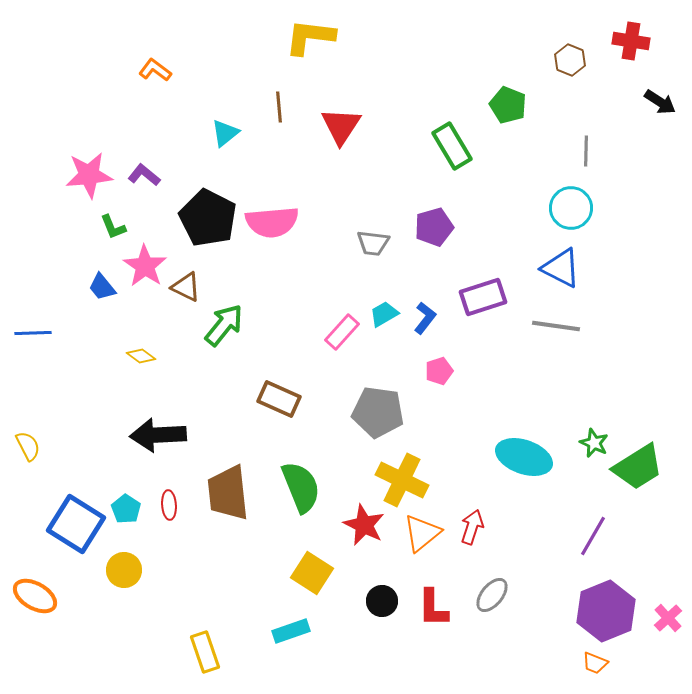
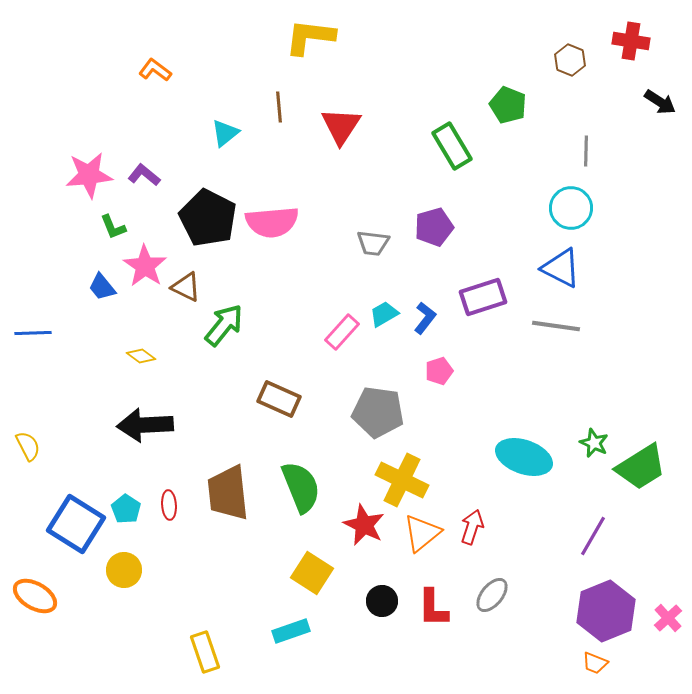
black arrow at (158, 435): moved 13 px left, 10 px up
green trapezoid at (638, 467): moved 3 px right
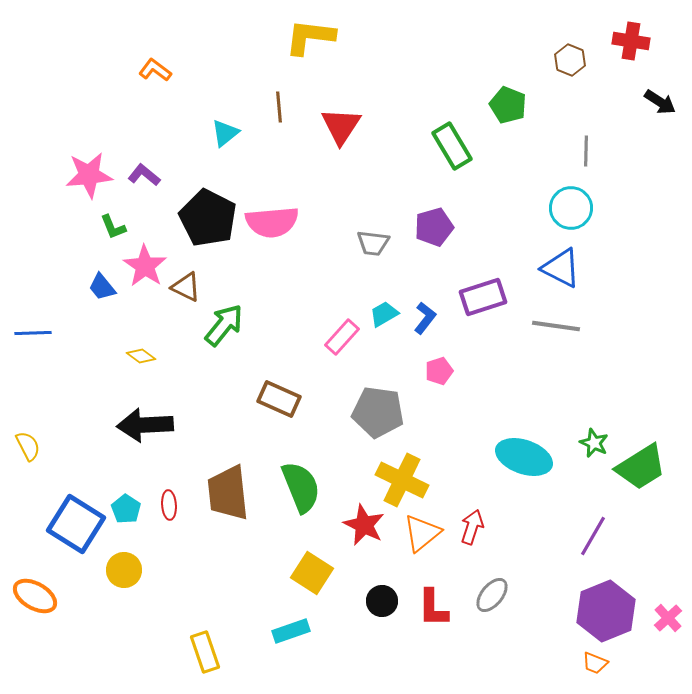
pink rectangle at (342, 332): moved 5 px down
